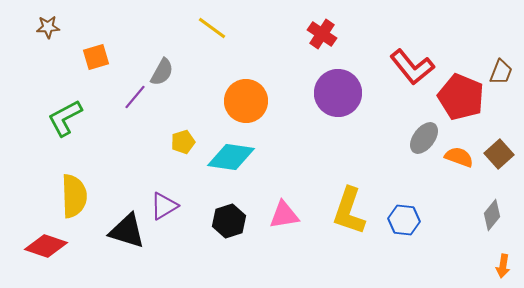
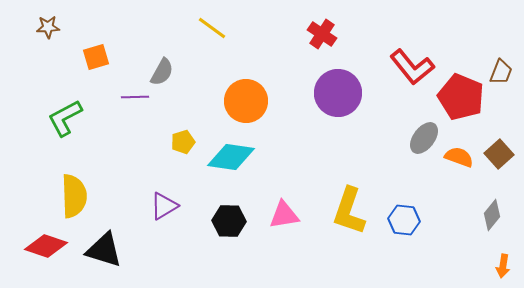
purple line: rotated 48 degrees clockwise
black hexagon: rotated 20 degrees clockwise
black triangle: moved 23 px left, 19 px down
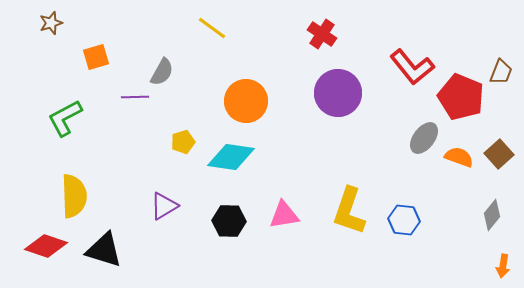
brown star: moved 3 px right, 4 px up; rotated 15 degrees counterclockwise
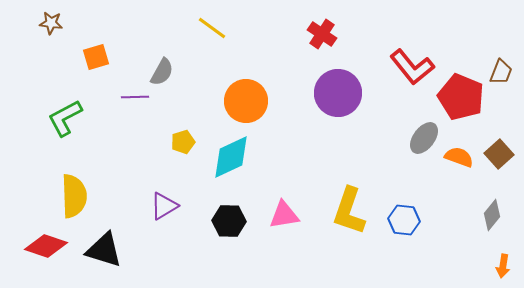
brown star: rotated 25 degrees clockwise
cyan diamond: rotated 33 degrees counterclockwise
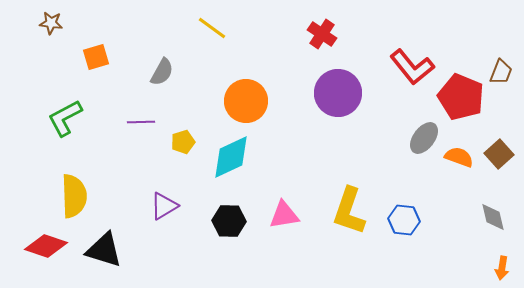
purple line: moved 6 px right, 25 px down
gray diamond: moved 1 px right, 2 px down; rotated 52 degrees counterclockwise
orange arrow: moved 1 px left, 2 px down
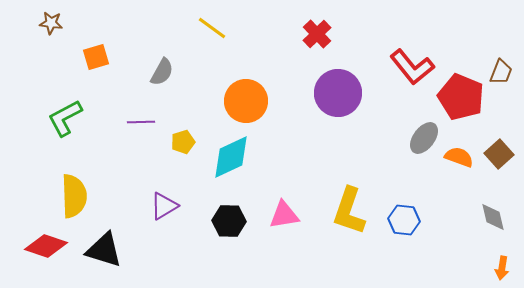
red cross: moved 5 px left; rotated 12 degrees clockwise
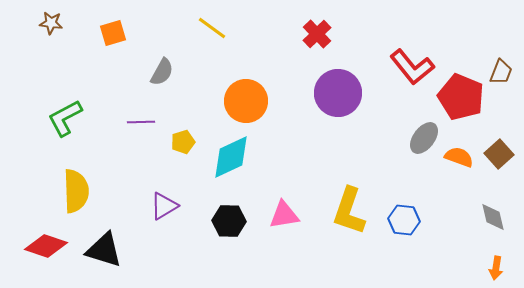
orange square: moved 17 px right, 24 px up
yellow semicircle: moved 2 px right, 5 px up
orange arrow: moved 6 px left
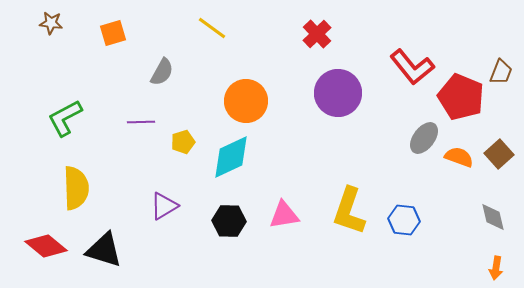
yellow semicircle: moved 3 px up
red diamond: rotated 21 degrees clockwise
